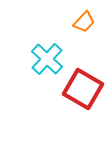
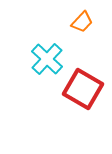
orange trapezoid: moved 2 px left
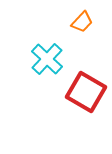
red square: moved 3 px right, 3 px down
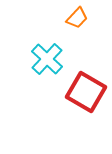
orange trapezoid: moved 5 px left, 4 px up
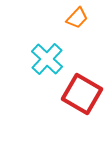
red square: moved 4 px left, 2 px down
